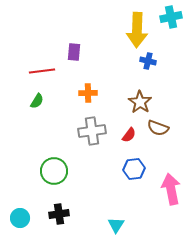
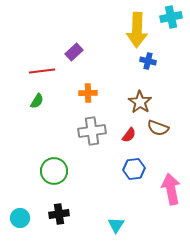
purple rectangle: rotated 42 degrees clockwise
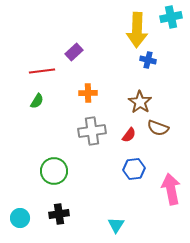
blue cross: moved 1 px up
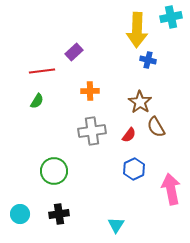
orange cross: moved 2 px right, 2 px up
brown semicircle: moved 2 px left, 1 px up; rotated 40 degrees clockwise
blue hexagon: rotated 20 degrees counterclockwise
cyan circle: moved 4 px up
